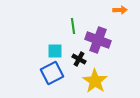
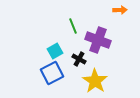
green line: rotated 14 degrees counterclockwise
cyan square: rotated 28 degrees counterclockwise
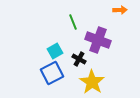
green line: moved 4 px up
yellow star: moved 3 px left, 1 px down
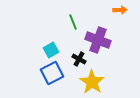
cyan square: moved 4 px left, 1 px up
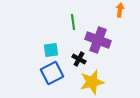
orange arrow: rotated 80 degrees counterclockwise
green line: rotated 14 degrees clockwise
cyan square: rotated 21 degrees clockwise
yellow star: rotated 25 degrees clockwise
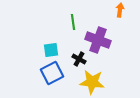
yellow star: rotated 20 degrees clockwise
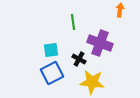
purple cross: moved 2 px right, 3 px down
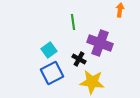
cyan square: moved 2 px left; rotated 28 degrees counterclockwise
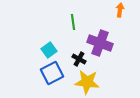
yellow star: moved 5 px left
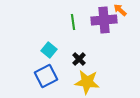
orange arrow: rotated 56 degrees counterclockwise
purple cross: moved 4 px right, 23 px up; rotated 25 degrees counterclockwise
cyan square: rotated 14 degrees counterclockwise
black cross: rotated 16 degrees clockwise
blue square: moved 6 px left, 3 px down
